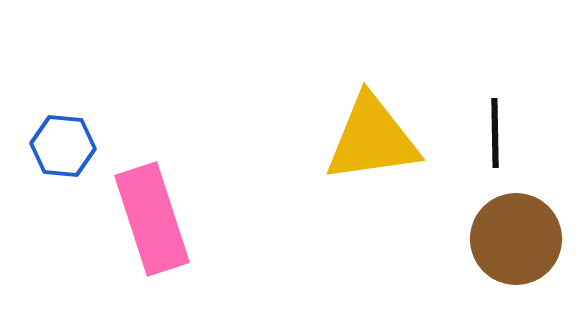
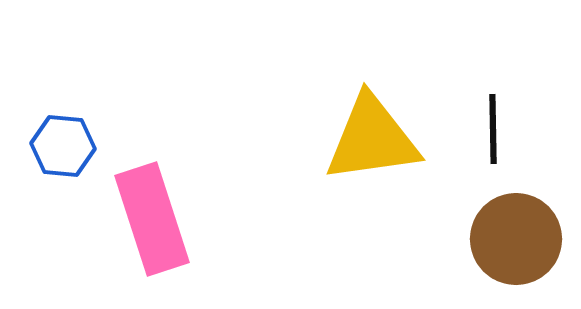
black line: moved 2 px left, 4 px up
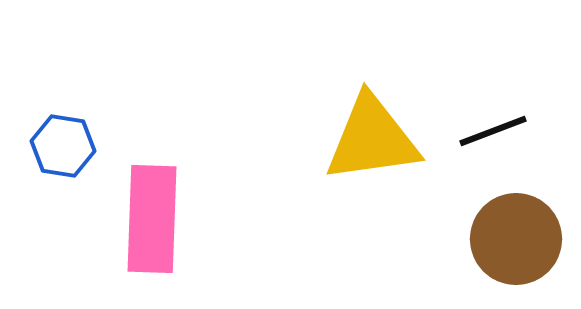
black line: moved 2 px down; rotated 70 degrees clockwise
blue hexagon: rotated 4 degrees clockwise
pink rectangle: rotated 20 degrees clockwise
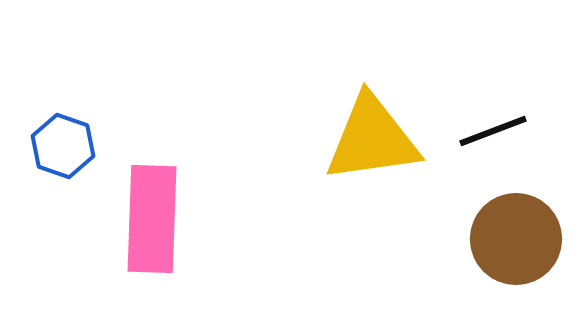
blue hexagon: rotated 10 degrees clockwise
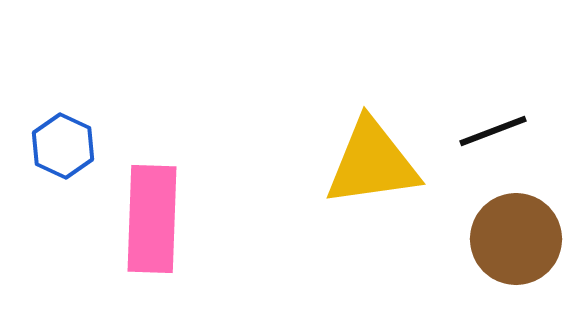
yellow triangle: moved 24 px down
blue hexagon: rotated 6 degrees clockwise
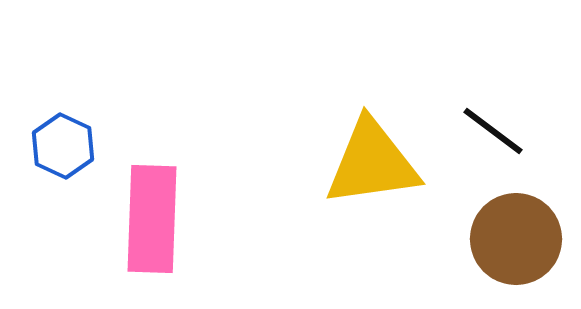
black line: rotated 58 degrees clockwise
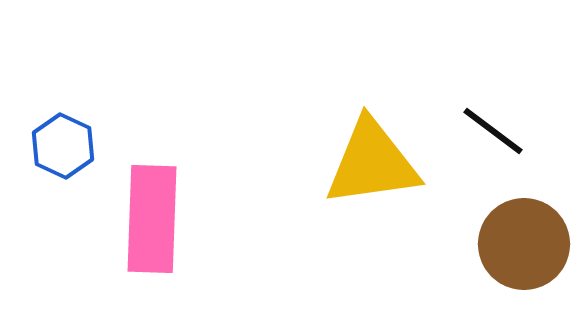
brown circle: moved 8 px right, 5 px down
